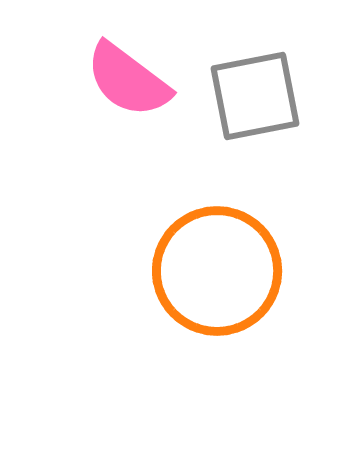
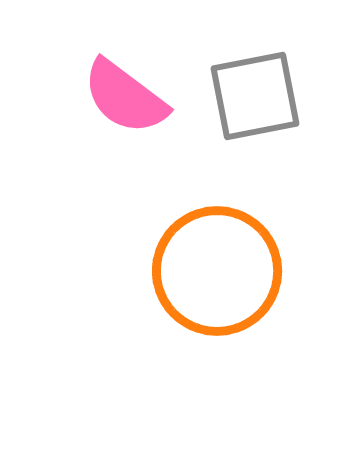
pink semicircle: moved 3 px left, 17 px down
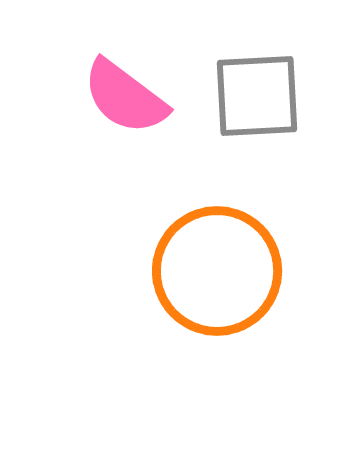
gray square: moved 2 px right; rotated 8 degrees clockwise
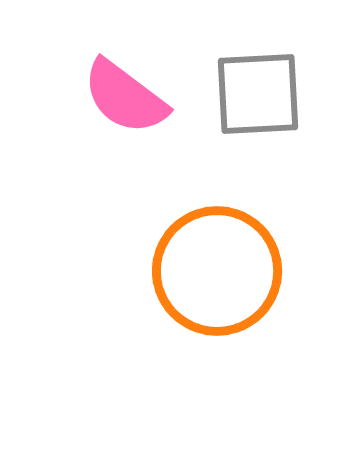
gray square: moved 1 px right, 2 px up
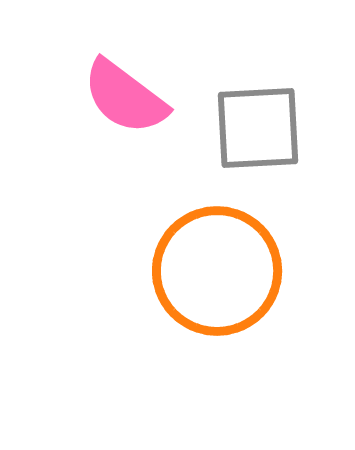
gray square: moved 34 px down
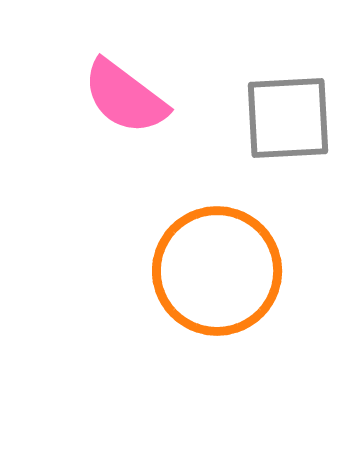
gray square: moved 30 px right, 10 px up
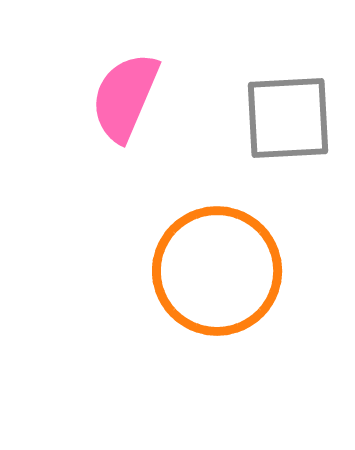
pink semicircle: rotated 76 degrees clockwise
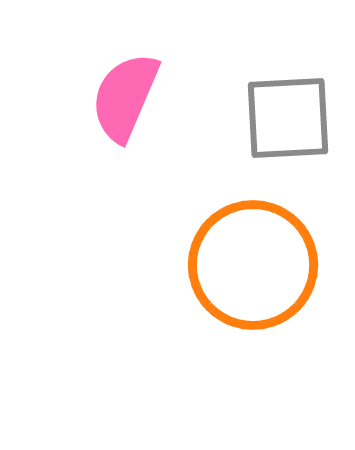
orange circle: moved 36 px right, 6 px up
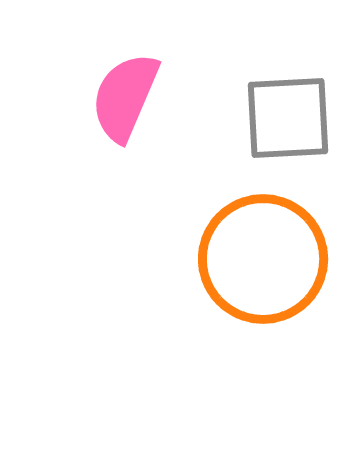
orange circle: moved 10 px right, 6 px up
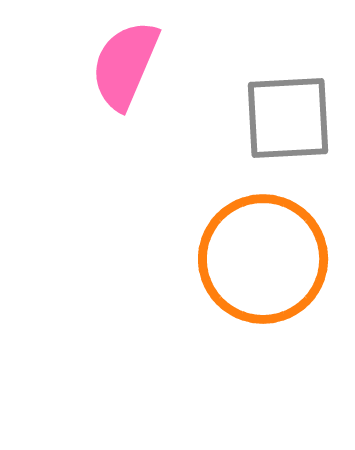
pink semicircle: moved 32 px up
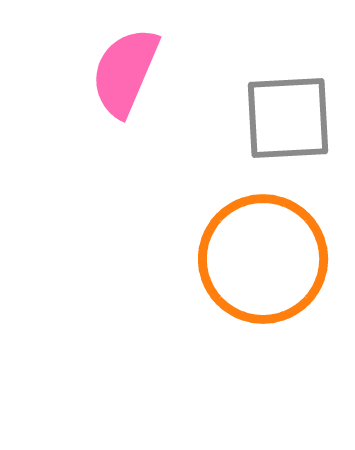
pink semicircle: moved 7 px down
